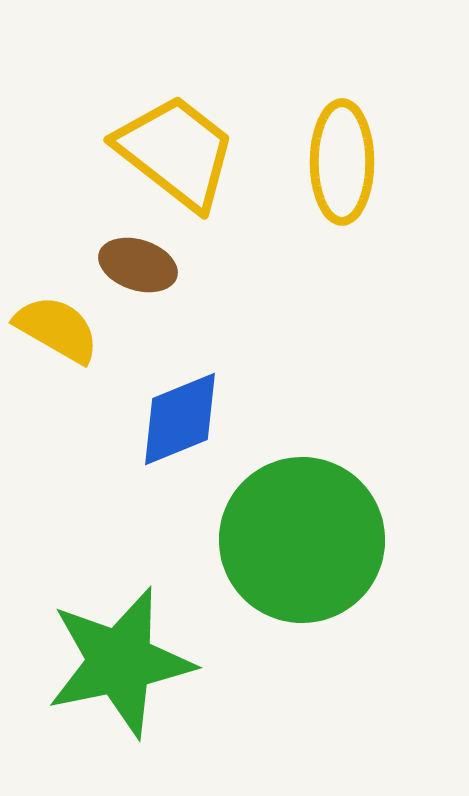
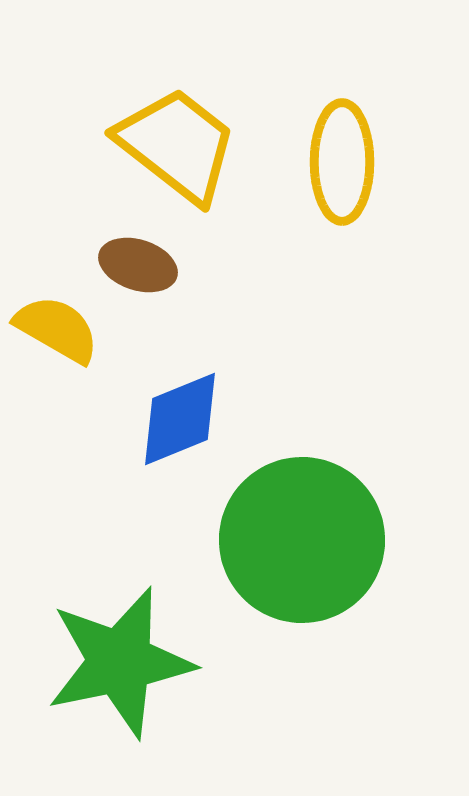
yellow trapezoid: moved 1 px right, 7 px up
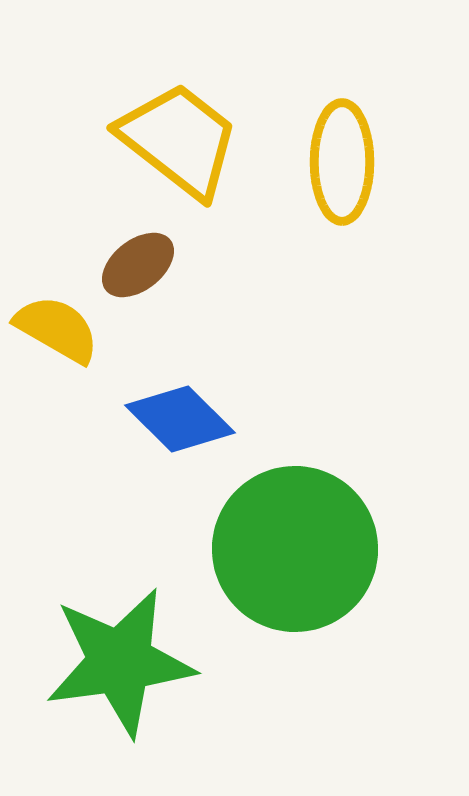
yellow trapezoid: moved 2 px right, 5 px up
brown ellipse: rotated 56 degrees counterclockwise
blue diamond: rotated 67 degrees clockwise
green circle: moved 7 px left, 9 px down
green star: rotated 4 degrees clockwise
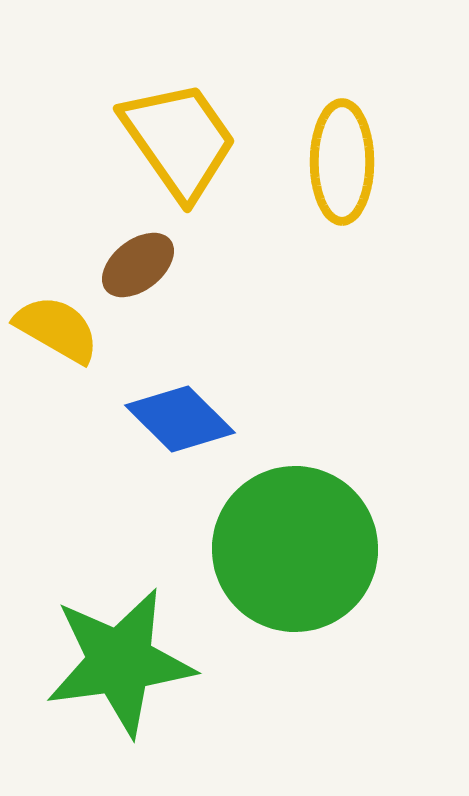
yellow trapezoid: rotated 17 degrees clockwise
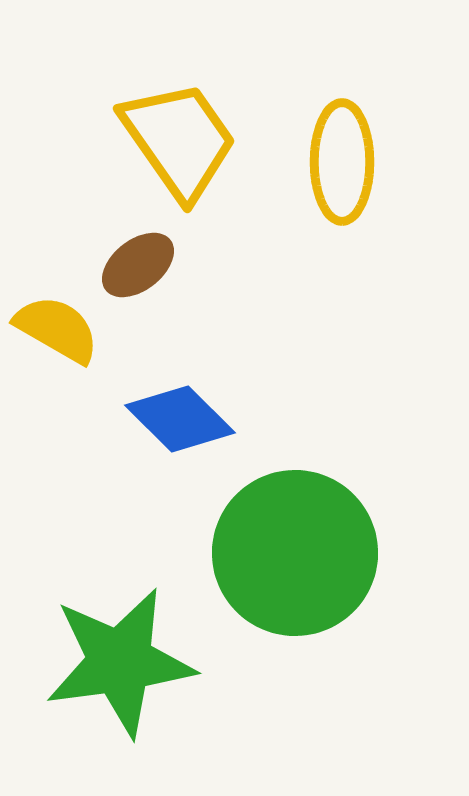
green circle: moved 4 px down
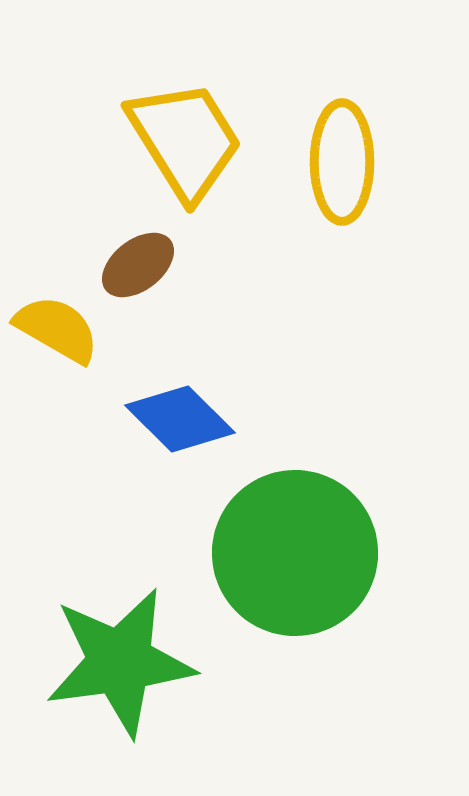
yellow trapezoid: moved 6 px right; rotated 3 degrees clockwise
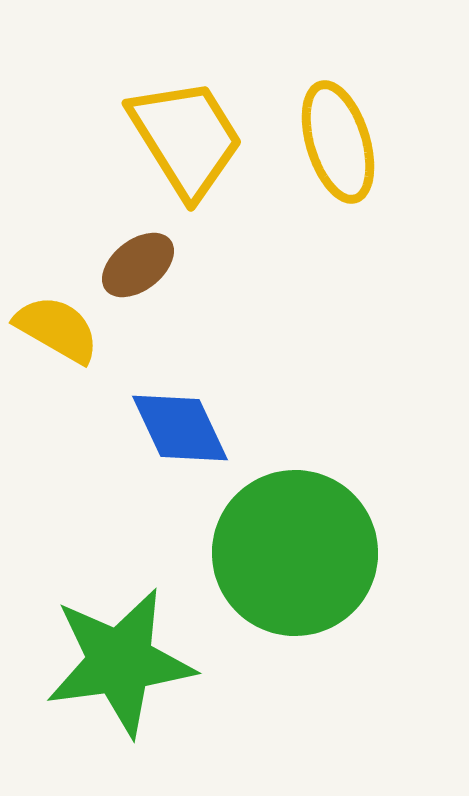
yellow trapezoid: moved 1 px right, 2 px up
yellow ellipse: moved 4 px left, 20 px up; rotated 17 degrees counterclockwise
blue diamond: moved 9 px down; rotated 20 degrees clockwise
